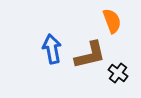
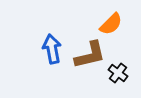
orange semicircle: moved 1 px left, 3 px down; rotated 65 degrees clockwise
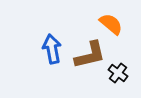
orange semicircle: rotated 95 degrees counterclockwise
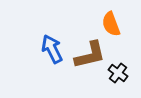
orange semicircle: rotated 150 degrees counterclockwise
blue arrow: rotated 16 degrees counterclockwise
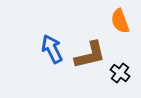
orange semicircle: moved 9 px right, 3 px up
black cross: moved 2 px right
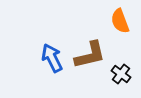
blue arrow: moved 9 px down
black cross: moved 1 px right, 1 px down
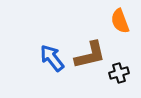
blue arrow: rotated 12 degrees counterclockwise
black cross: moved 2 px left, 1 px up; rotated 36 degrees clockwise
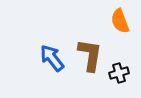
brown L-shape: rotated 68 degrees counterclockwise
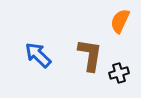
orange semicircle: rotated 45 degrees clockwise
blue arrow: moved 14 px left, 3 px up; rotated 8 degrees counterclockwise
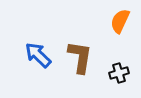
brown L-shape: moved 10 px left, 2 px down
